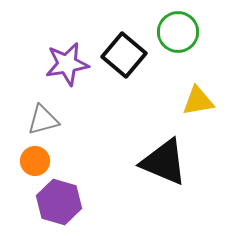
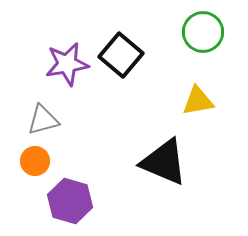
green circle: moved 25 px right
black square: moved 3 px left
purple hexagon: moved 11 px right, 1 px up
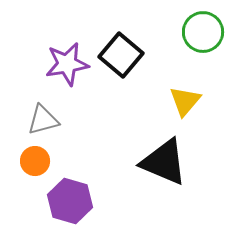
yellow triangle: moved 13 px left; rotated 40 degrees counterclockwise
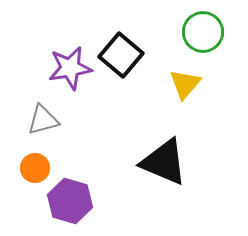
purple star: moved 3 px right, 4 px down
yellow triangle: moved 17 px up
orange circle: moved 7 px down
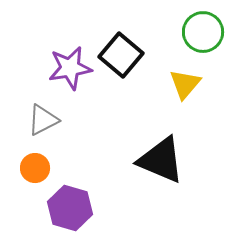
gray triangle: rotated 12 degrees counterclockwise
black triangle: moved 3 px left, 2 px up
purple hexagon: moved 7 px down
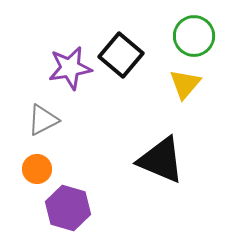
green circle: moved 9 px left, 4 px down
orange circle: moved 2 px right, 1 px down
purple hexagon: moved 2 px left
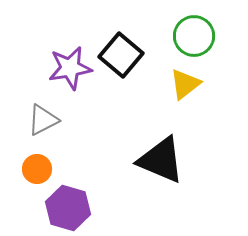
yellow triangle: rotated 12 degrees clockwise
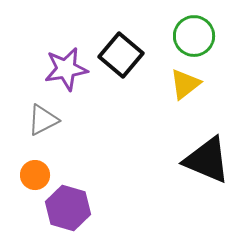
purple star: moved 4 px left, 1 px down
black triangle: moved 46 px right
orange circle: moved 2 px left, 6 px down
